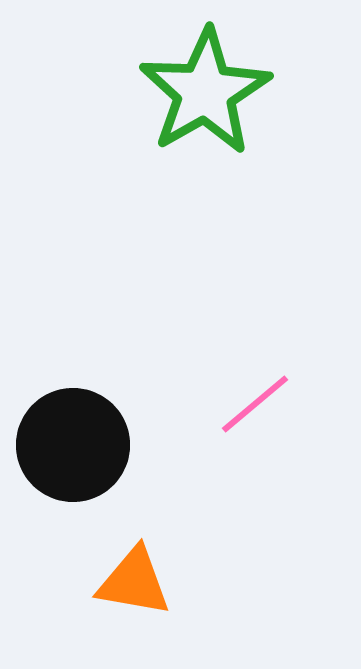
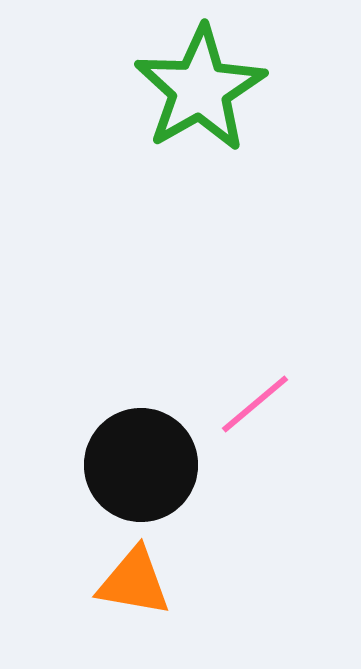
green star: moved 5 px left, 3 px up
black circle: moved 68 px right, 20 px down
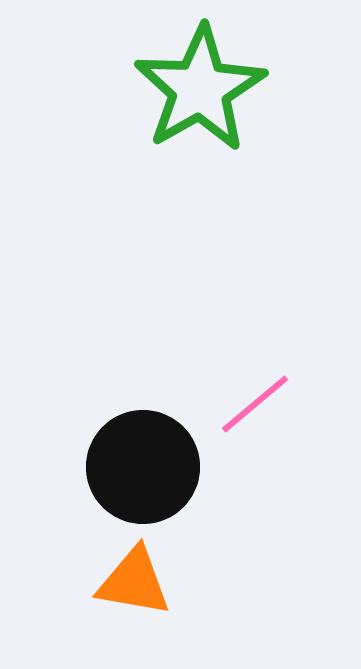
black circle: moved 2 px right, 2 px down
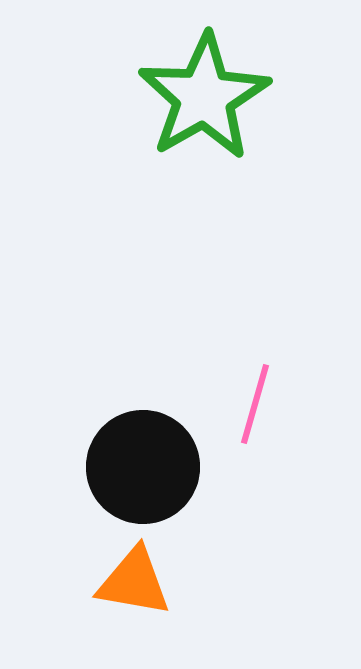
green star: moved 4 px right, 8 px down
pink line: rotated 34 degrees counterclockwise
